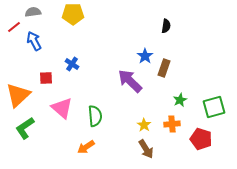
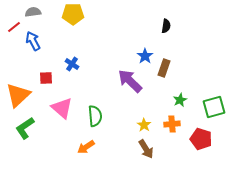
blue arrow: moved 1 px left
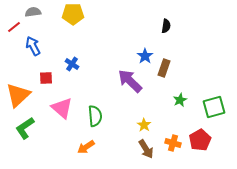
blue arrow: moved 5 px down
orange cross: moved 1 px right, 19 px down; rotated 21 degrees clockwise
red pentagon: moved 1 px left, 1 px down; rotated 25 degrees clockwise
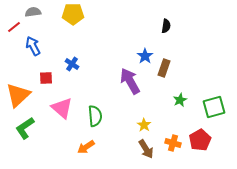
purple arrow: rotated 16 degrees clockwise
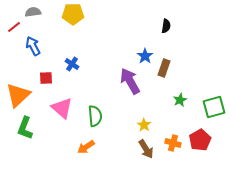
green L-shape: rotated 35 degrees counterclockwise
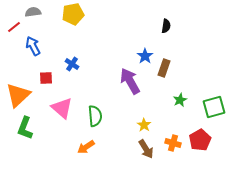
yellow pentagon: rotated 10 degrees counterclockwise
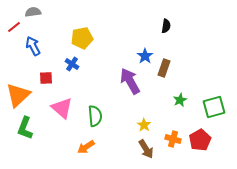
yellow pentagon: moved 9 px right, 24 px down
orange cross: moved 4 px up
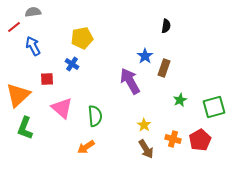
red square: moved 1 px right, 1 px down
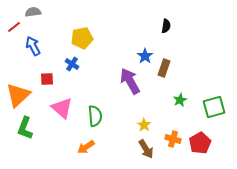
red pentagon: moved 3 px down
